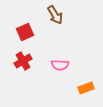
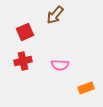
brown arrow: rotated 72 degrees clockwise
red cross: rotated 18 degrees clockwise
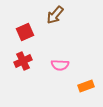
red cross: rotated 12 degrees counterclockwise
orange rectangle: moved 2 px up
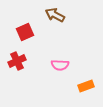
brown arrow: rotated 78 degrees clockwise
red cross: moved 6 px left
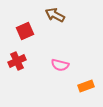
red square: moved 1 px up
pink semicircle: rotated 12 degrees clockwise
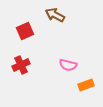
red cross: moved 4 px right, 4 px down
pink semicircle: moved 8 px right
orange rectangle: moved 1 px up
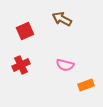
brown arrow: moved 7 px right, 4 px down
pink semicircle: moved 3 px left
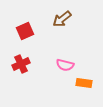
brown arrow: rotated 66 degrees counterclockwise
red cross: moved 1 px up
orange rectangle: moved 2 px left, 2 px up; rotated 28 degrees clockwise
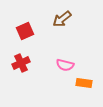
red cross: moved 1 px up
